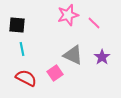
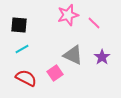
black square: moved 2 px right
cyan line: rotated 72 degrees clockwise
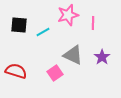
pink line: moved 1 px left; rotated 48 degrees clockwise
cyan line: moved 21 px right, 17 px up
red semicircle: moved 10 px left, 7 px up; rotated 10 degrees counterclockwise
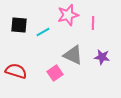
purple star: rotated 28 degrees counterclockwise
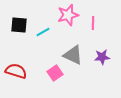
purple star: rotated 14 degrees counterclockwise
